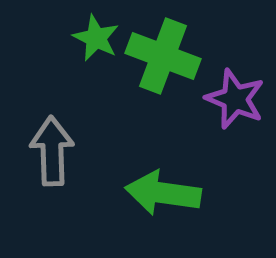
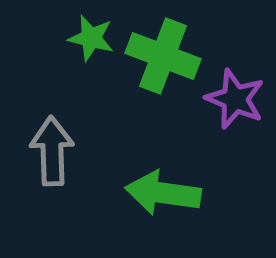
green star: moved 5 px left; rotated 12 degrees counterclockwise
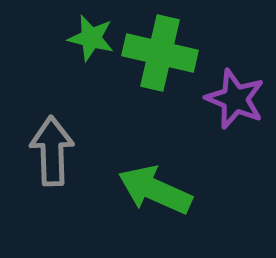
green cross: moved 3 px left, 3 px up; rotated 8 degrees counterclockwise
green arrow: moved 8 px left, 3 px up; rotated 16 degrees clockwise
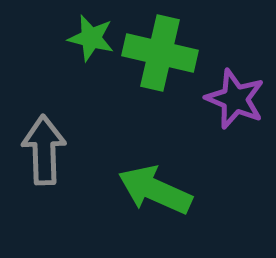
gray arrow: moved 8 px left, 1 px up
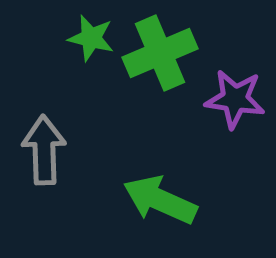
green cross: rotated 36 degrees counterclockwise
purple star: rotated 14 degrees counterclockwise
green arrow: moved 5 px right, 10 px down
